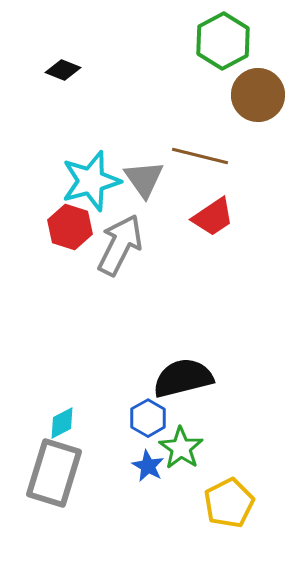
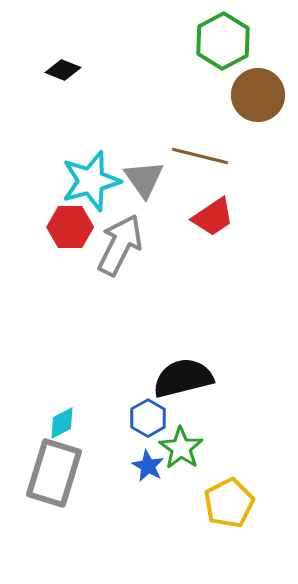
red hexagon: rotated 18 degrees counterclockwise
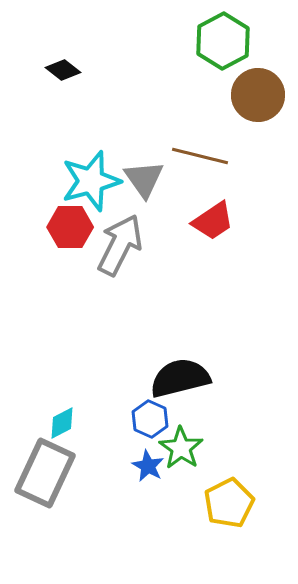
black diamond: rotated 16 degrees clockwise
red trapezoid: moved 4 px down
black semicircle: moved 3 px left
blue hexagon: moved 2 px right, 1 px down; rotated 6 degrees counterclockwise
gray rectangle: moved 9 px left; rotated 8 degrees clockwise
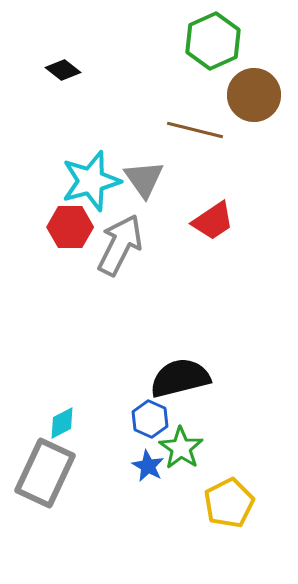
green hexagon: moved 10 px left; rotated 4 degrees clockwise
brown circle: moved 4 px left
brown line: moved 5 px left, 26 px up
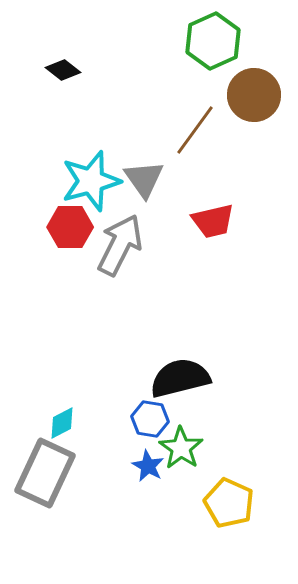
brown line: rotated 68 degrees counterclockwise
red trapezoid: rotated 21 degrees clockwise
blue hexagon: rotated 15 degrees counterclockwise
yellow pentagon: rotated 21 degrees counterclockwise
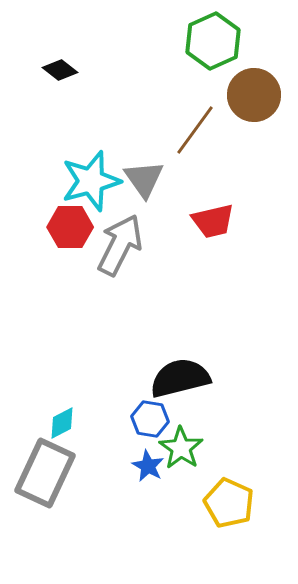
black diamond: moved 3 px left
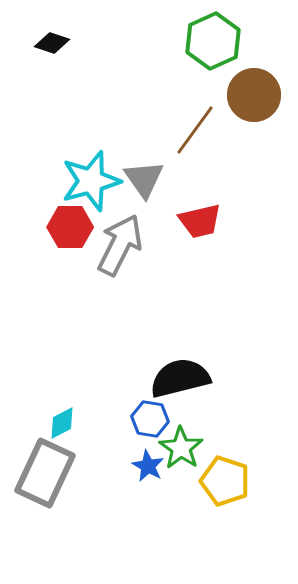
black diamond: moved 8 px left, 27 px up; rotated 20 degrees counterclockwise
red trapezoid: moved 13 px left
yellow pentagon: moved 4 px left, 22 px up; rotated 6 degrees counterclockwise
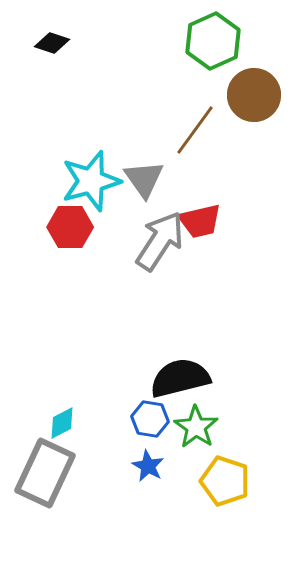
gray arrow: moved 40 px right, 4 px up; rotated 6 degrees clockwise
green star: moved 15 px right, 21 px up
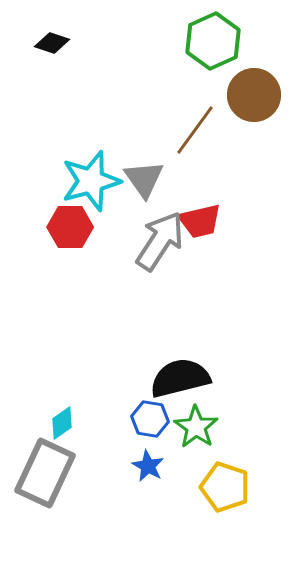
cyan diamond: rotated 8 degrees counterclockwise
yellow pentagon: moved 6 px down
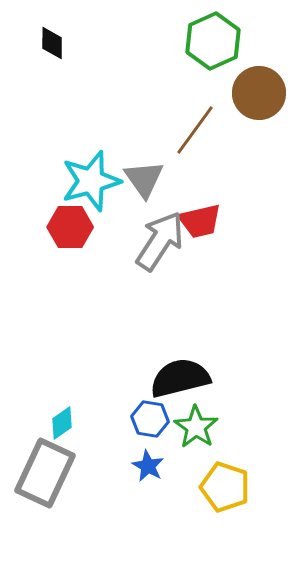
black diamond: rotated 72 degrees clockwise
brown circle: moved 5 px right, 2 px up
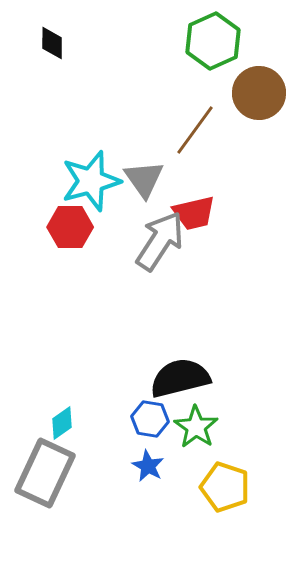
red trapezoid: moved 6 px left, 8 px up
